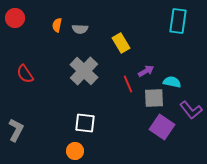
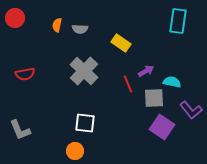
yellow rectangle: rotated 24 degrees counterclockwise
red semicircle: rotated 66 degrees counterclockwise
gray L-shape: moved 4 px right; rotated 130 degrees clockwise
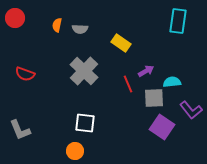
red semicircle: rotated 30 degrees clockwise
cyan semicircle: rotated 18 degrees counterclockwise
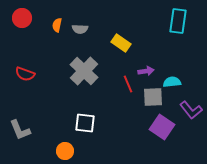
red circle: moved 7 px right
purple arrow: rotated 21 degrees clockwise
gray square: moved 1 px left, 1 px up
orange circle: moved 10 px left
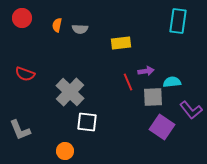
yellow rectangle: rotated 42 degrees counterclockwise
gray cross: moved 14 px left, 21 px down
red line: moved 2 px up
white square: moved 2 px right, 1 px up
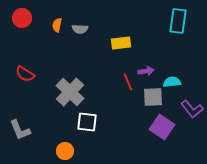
red semicircle: rotated 12 degrees clockwise
purple L-shape: moved 1 px right, 1 px up
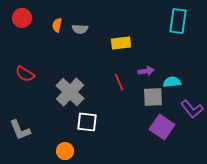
red line: moved 9 px left
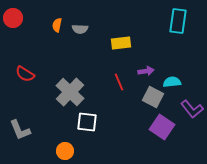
red circle: moved 9 px left
gray square: rotated 30 degrees clockwise
